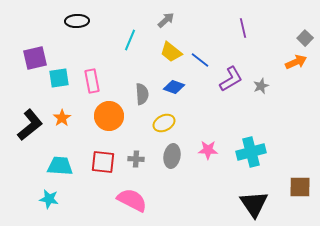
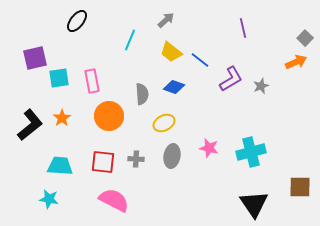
black ellipse: rotated 50 degrees counterclockwise
pink star: moved 1 px right, 2 px up; rotated 12 degrees clockwise
pink semicircle: moved 18 px left
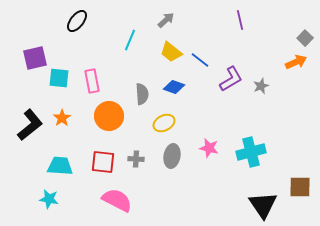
purple line: moved 3 px left, 8 px up
cyan square: rotated 15 degrees clockwise
pink semicircle: moved 3 px right
black triangle: moved 9 px right, 1 px down
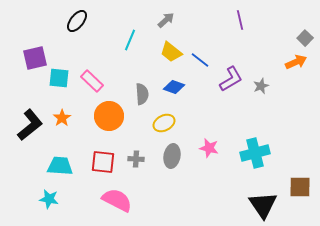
pink rectangle: rotated 35 degrees counterclockwise
cyan cross: moved 4 px right, 1 px down
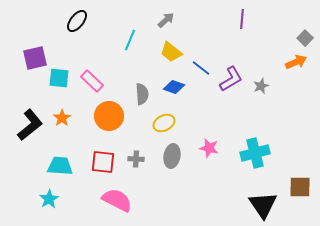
purple line: moved 2 px right, 1 px up; rotated 18 degrees clockwise
blue line: moved 1 px right, 8 px down
cyan star: rotated 30 degrees clockwise
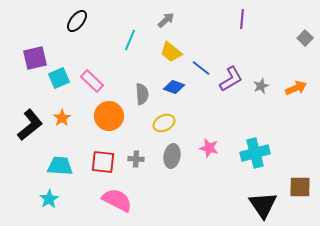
orange arrow: moved 26 px down
cyan square: rotated 30 degrees counterclockwise
